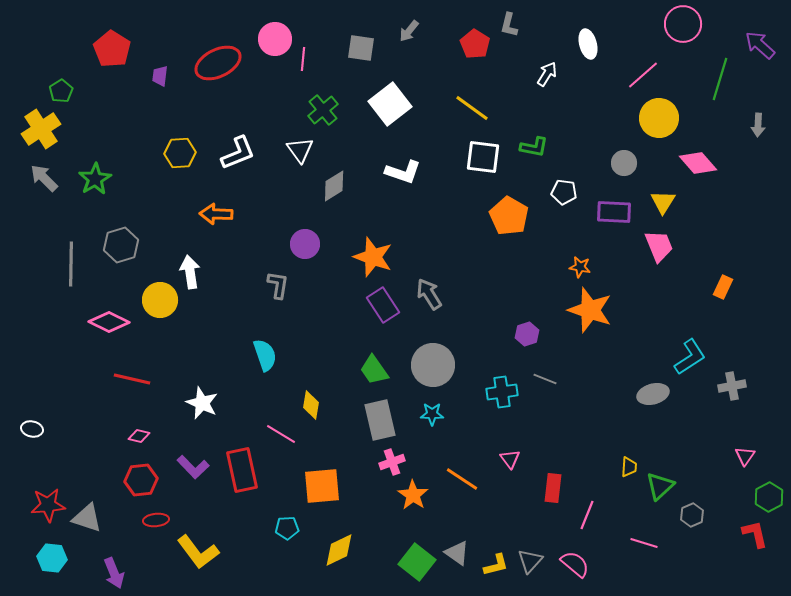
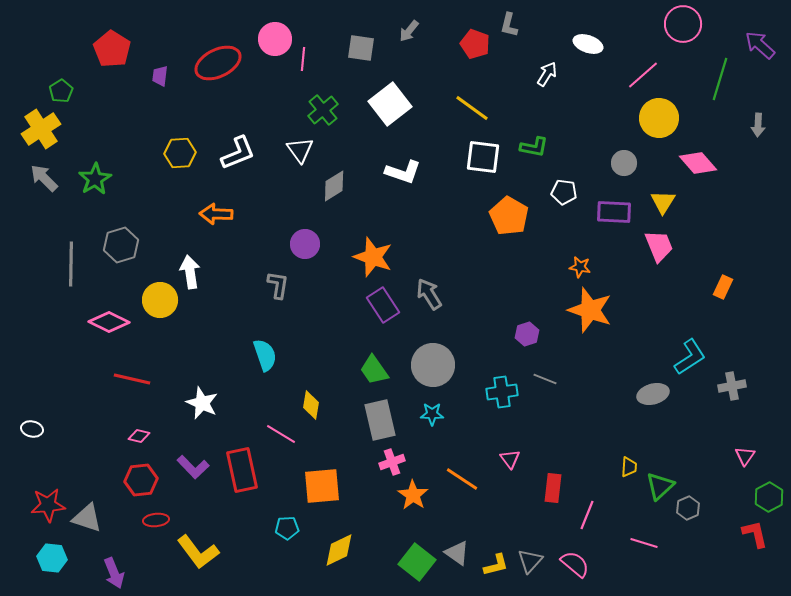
red pentagon at (475, 44): rotated 12 degrees counterclockwise
white ellipse at (588, 44): rotated 56 degrees counterclockwise
gray hexagon at (692, 515): moved 4 px left, 7 px up
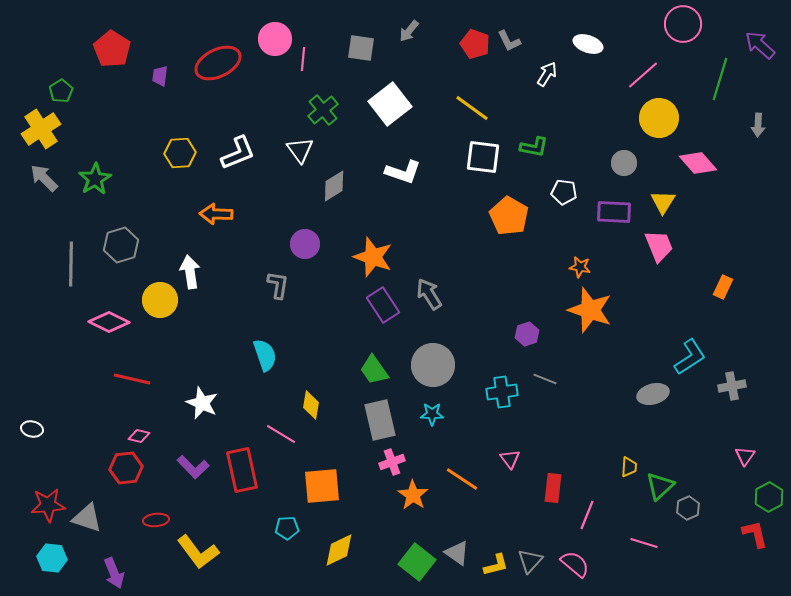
gray L-shape at (509, 25): moved 16 px down; rotated 40 degrees counterclockwise
red hexagon at (141, 480): moved 15 px left, 12 px up
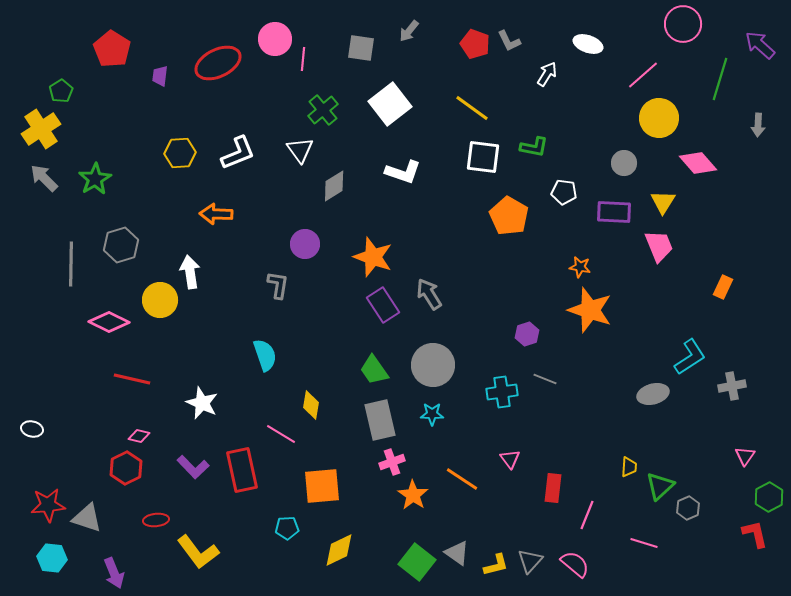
red hexagon at (126, 468): rotated 20 degrees counterclockwise
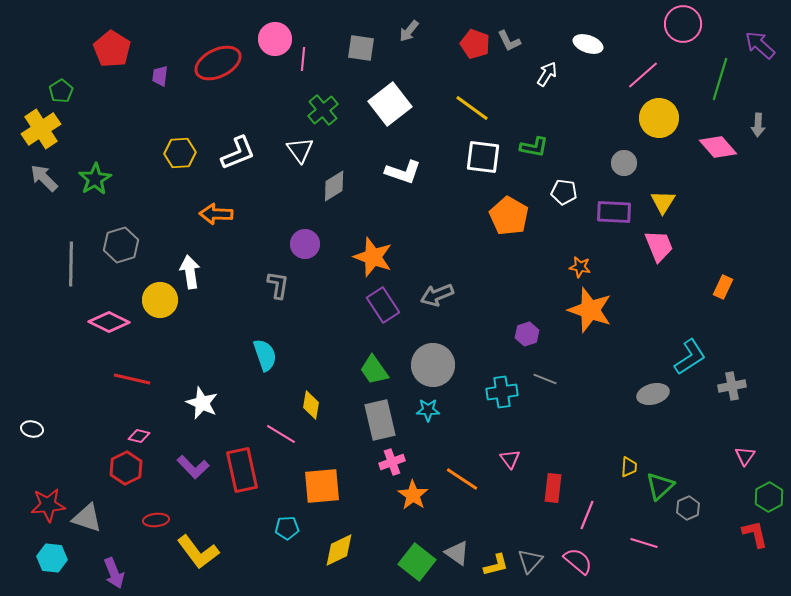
pink diamond at (698, 163): moved 20 px right, 16 px up
gray arrow at (429, 294): moved 8 px right, 1 px down; rotated 80 degrees counterclockwise
cyan star at (432, 414): moved 4 px left, 4 px up
pink semicircle at (575, 564): moved 3 px right, 3 px up
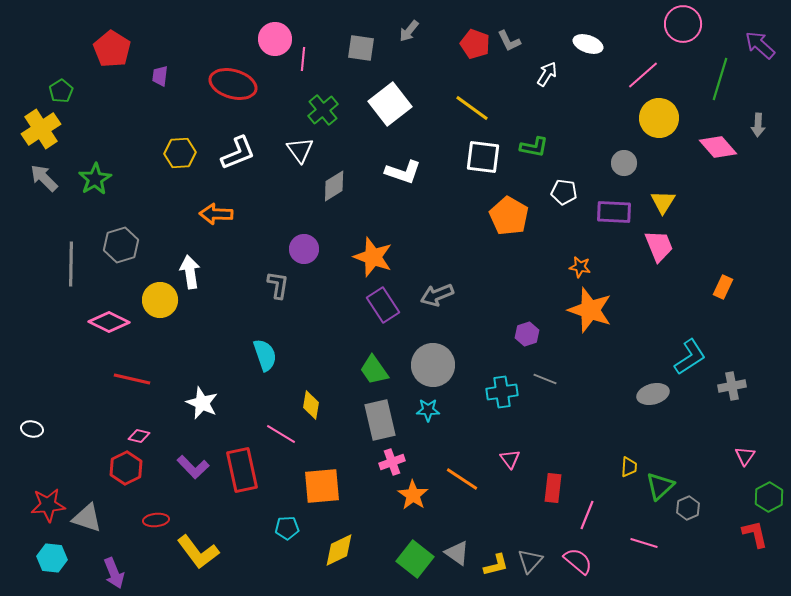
red ellipse at (218, 63): moved 15 px right, 21 px down; rotated 42 degrees clockwise
purple circle at (305, 244): moved 1 px left, 5 px down
green square at (417, 562): moved 2 px left, 3 px up
